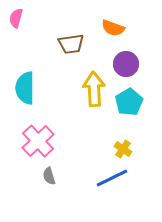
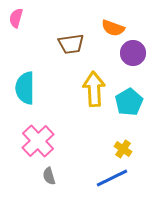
purple circle: moved 7 px right, 11 px up
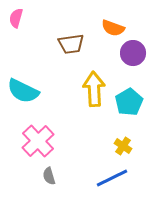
cyan semicircle: moved 2 px left, 3 px down; rotated 64 degrees counterclockwise
yellow cross: moved 3 px up
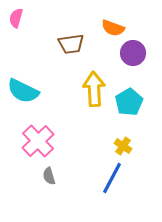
blue line: rotated 36 degrees counterclockwise
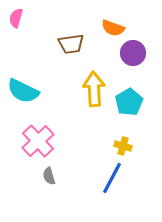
yellow cross: rotated 18 degrees counterclockwise
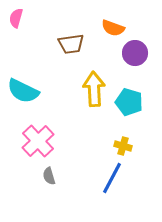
purple circle: moved 2 px right
cyan pentagon: rotated 24 degrees counterclockwise
